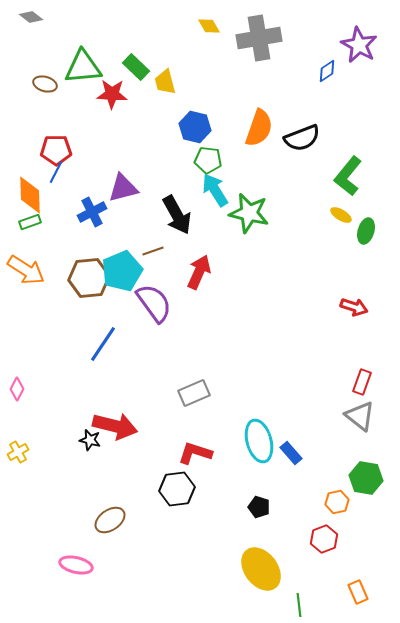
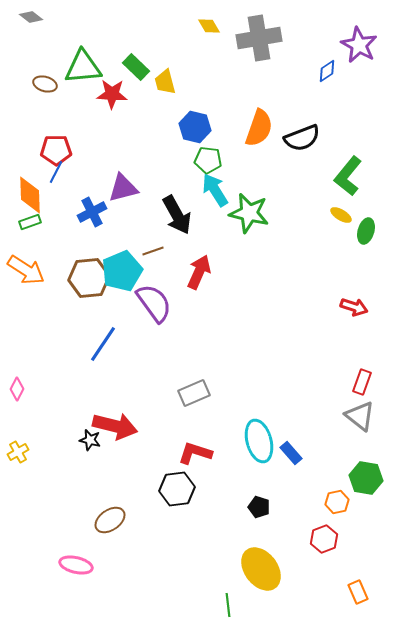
green line at (299, 605): moved 71 px left
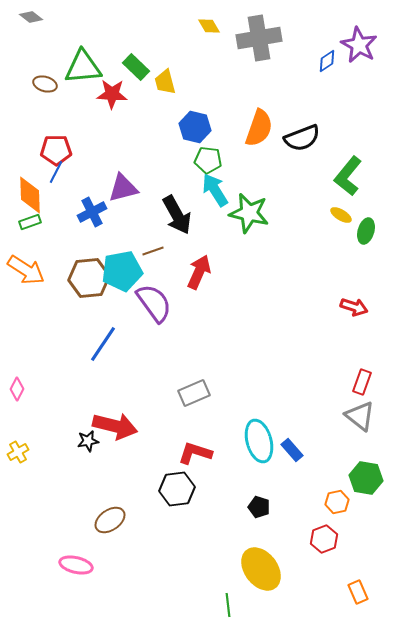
blue diamond at (327, 71): moved 10 px up
cyan pentagon at (122, 271): rotated 12 degrees clockwise
black star at (90, 440): moved 2 px left, 1 px down; rotated 25 degrees counterclockwise
blue rectangle at (291, 453): moved 1 px right, 3 px up
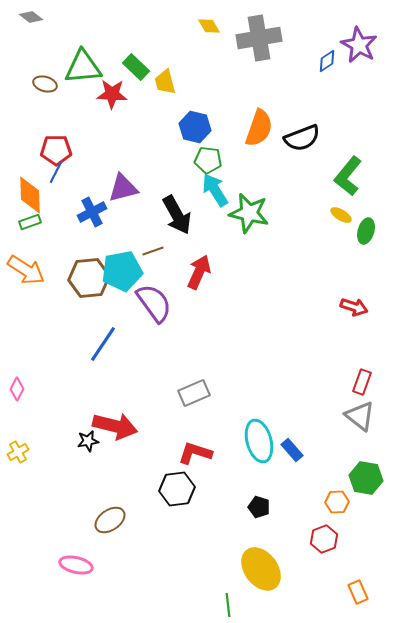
orange hexagon at (337, 502): rotated 10 degrees clockwise
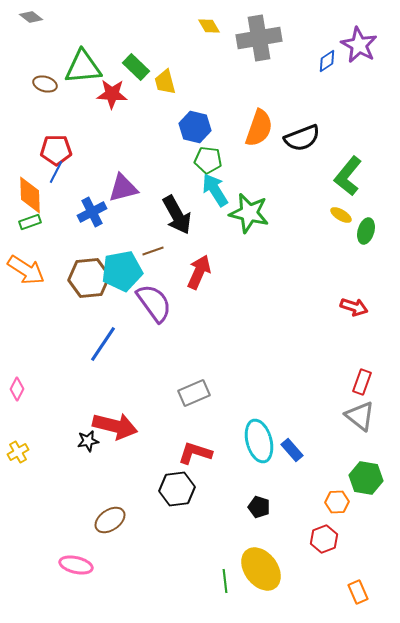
green line at (228, 605): moved 3 px left, 24 px up
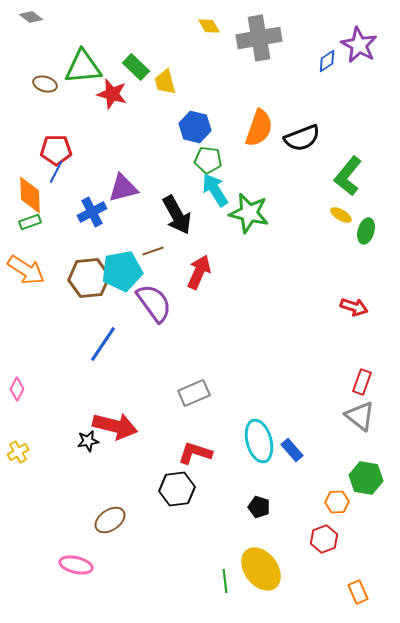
red star at (112, 94): rotated 12 degrees clockwise
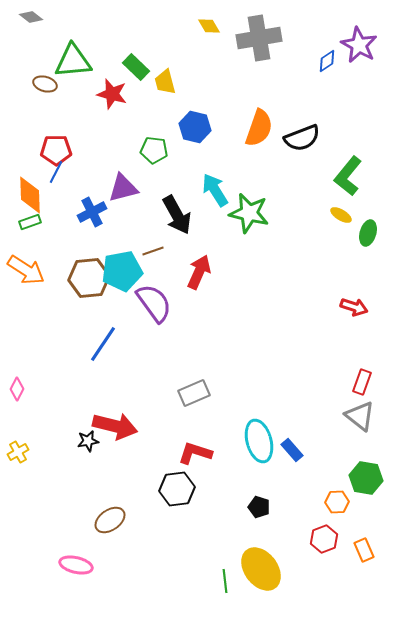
green triangle at (83, 67): moved 10 px left, 6 px up
green pentagon at (208, 160): moved 54 px left, 10 px up
green ellipse at (366, 231): moved 2 px right, 2 px down
orange rectangle at (358, 592): moved 6 px right, 42 px up
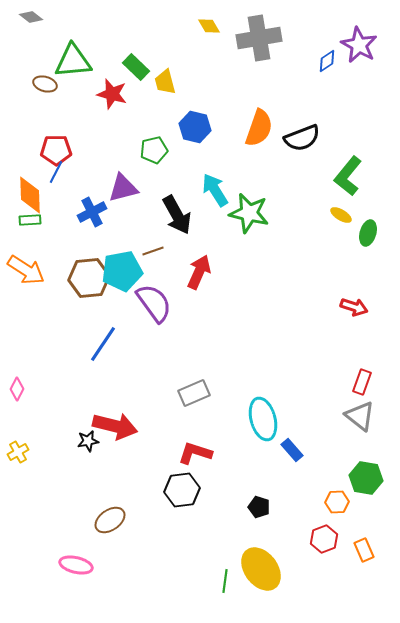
green pentagon at (154, 150): rotated 20 degrees counterclockwise
green rectangle at (30, 222): moved 2 px up; rotated 15 degrees clockwise
cyan ellipse at (259, 441): moved 4 px right, 22 px up
black hexagon at (177, 489): moved 5 px right, 1 px down
green line at (225, 581): rotated 15 degrees clockwise
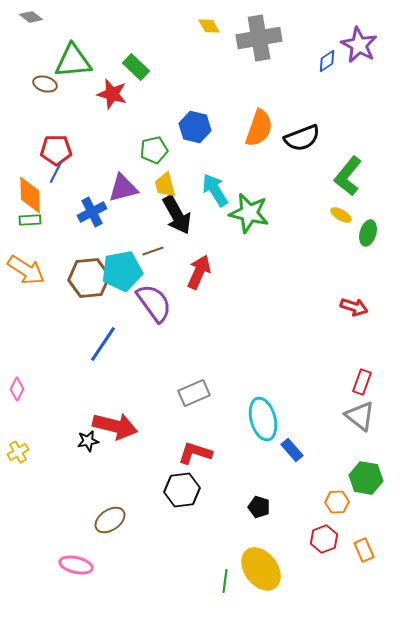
yellow trapezoid at (165, 82): moved 103 px down
